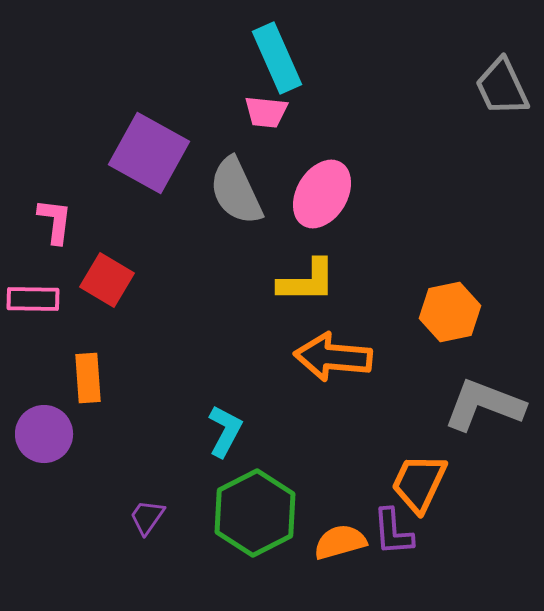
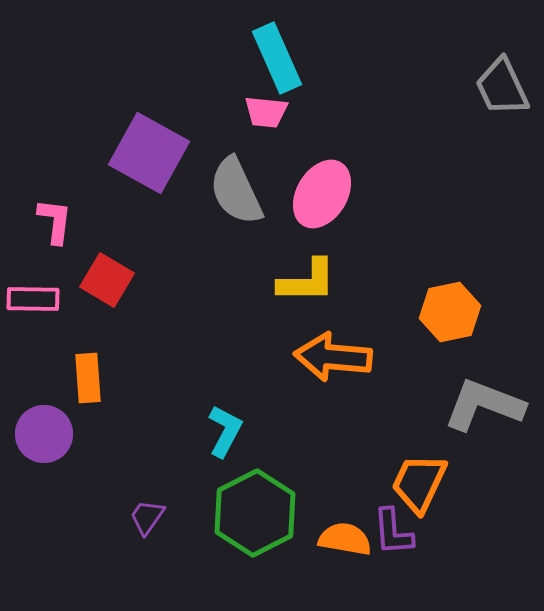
orange semicircle: moved 5 px right, 3 px up; rotated 26 degrees clockwise
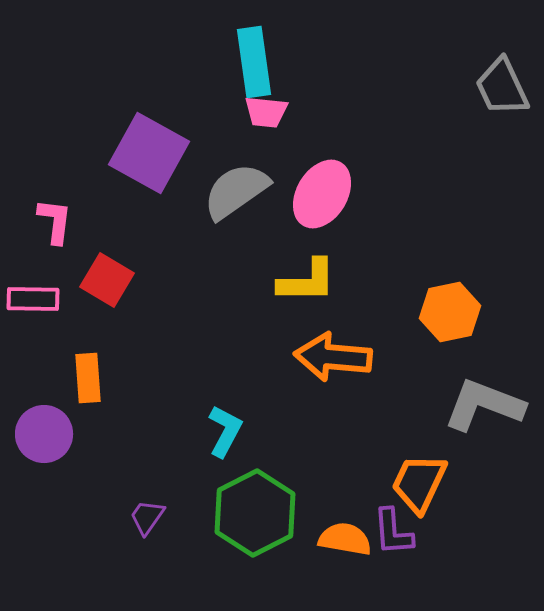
cyan rectangle: moved 23 px left, 4 px down; rotated 16 degrees clockwise
gray semicircle: rotated 80 degrees clockwise
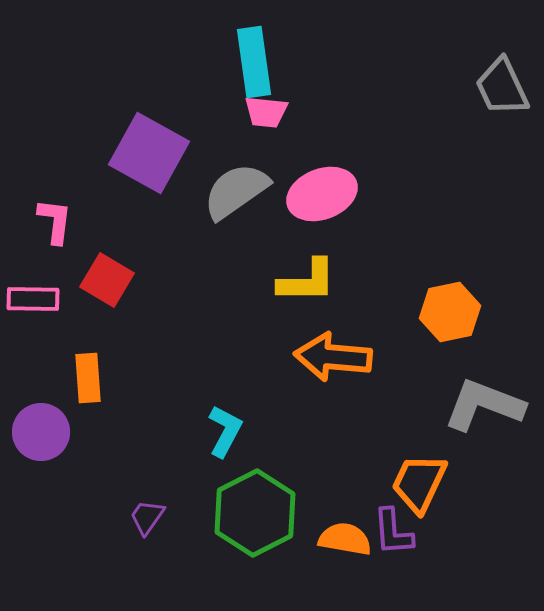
pink ellipse: rotated 38 degrees clockwise
purple circle: moved 3 px left, 2 px up
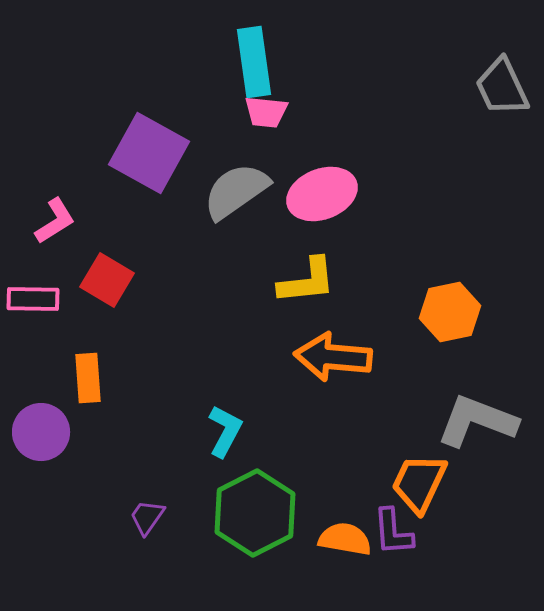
pink L-shape: rotated 51 degrees clockwise
yellow L-shape: rotated 6 degrees counterclockwise
gray L-shape: moved 7 px left, 16 px down
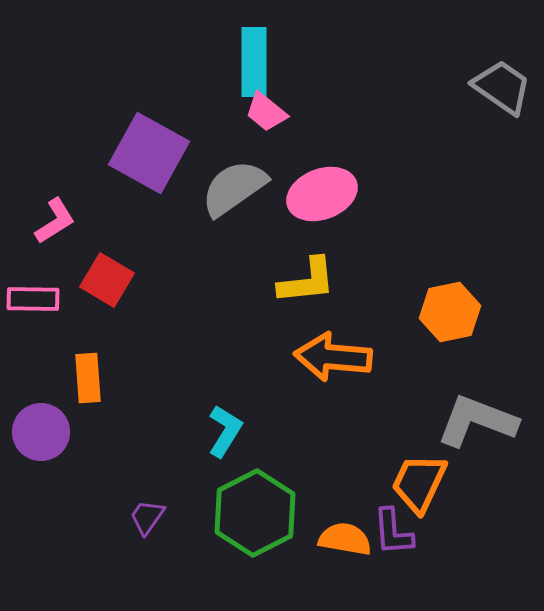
cyan rectangle: rotated 8 degrees clockwise
gray trapezoid: rotated 150 degrees clockwise
pink trapezoid: rotated 33 degrees clockwise
gray semicircle: moved 2 px left, 3 px up
cyan L-shape: rotated 4 degrees clockwise
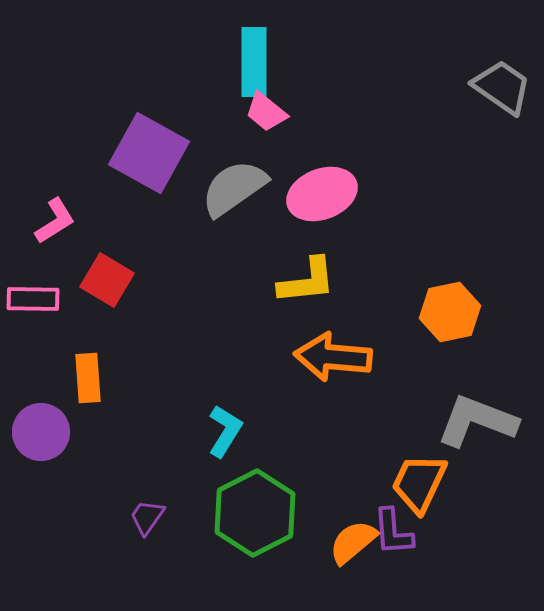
orange semicircle: moved 8 px right, 3 px down; rotated 50 degrees counterclockwise
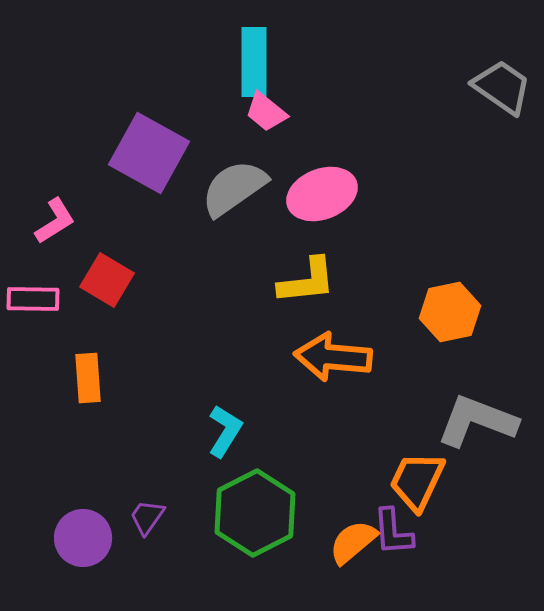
purple circle: moved 42 px right, 106 px down
orange trapezoid: moved 2 px left, 2 px up
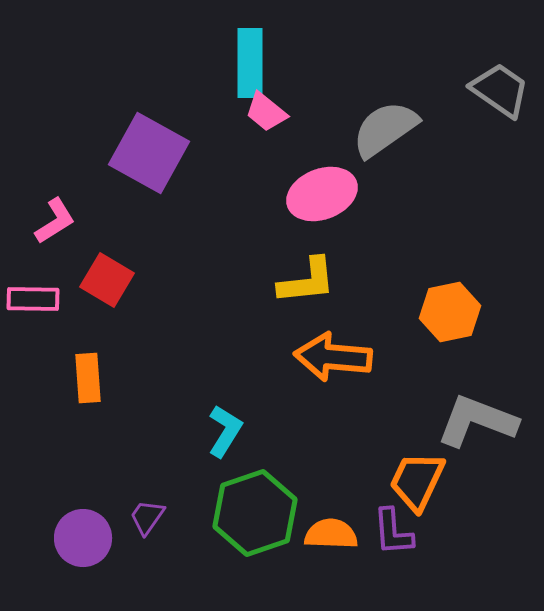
cyan rectangle: moved 4 px left, 1 px down
gray trapezoid: moved 2 px left, 3 px down
gray semicircle: moved 151 px right, 59 px up
green hexagon: rotated 8 degrees clockwise
orange semicircle: moved 22 px left, 8 px up; rotated 42 degrees clockwise
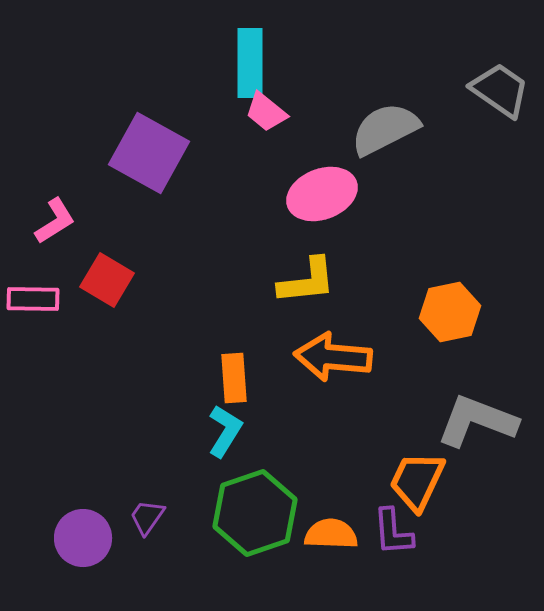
gray semicircle: rotated 8 degrees clockwise
orange rectangle: moved 146 px right
